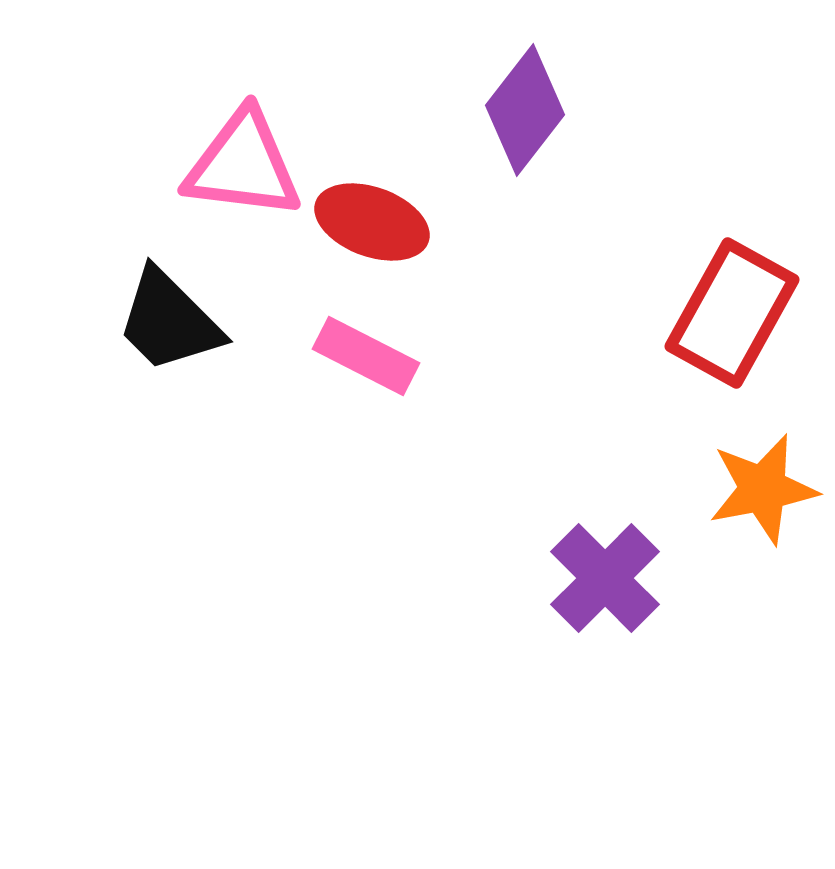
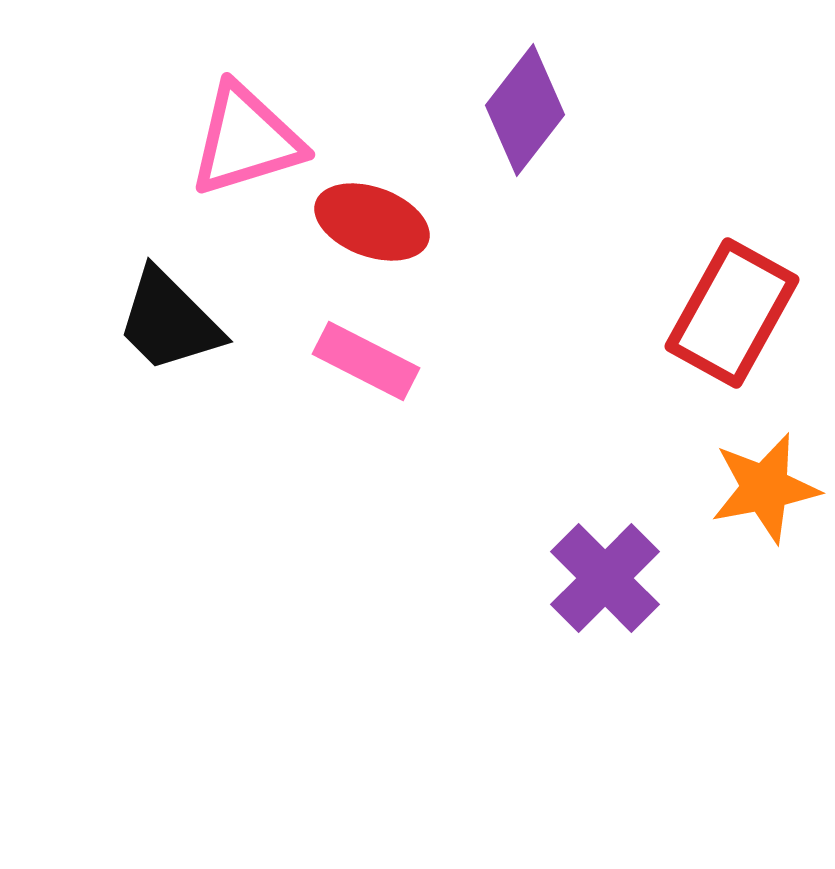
pink triangle: moved 3 px right, 25 px up; rotated 24 degrees counterclockwise
pink rectangle: moved 5 px down
orange star: moved 2 px right, 1 px up
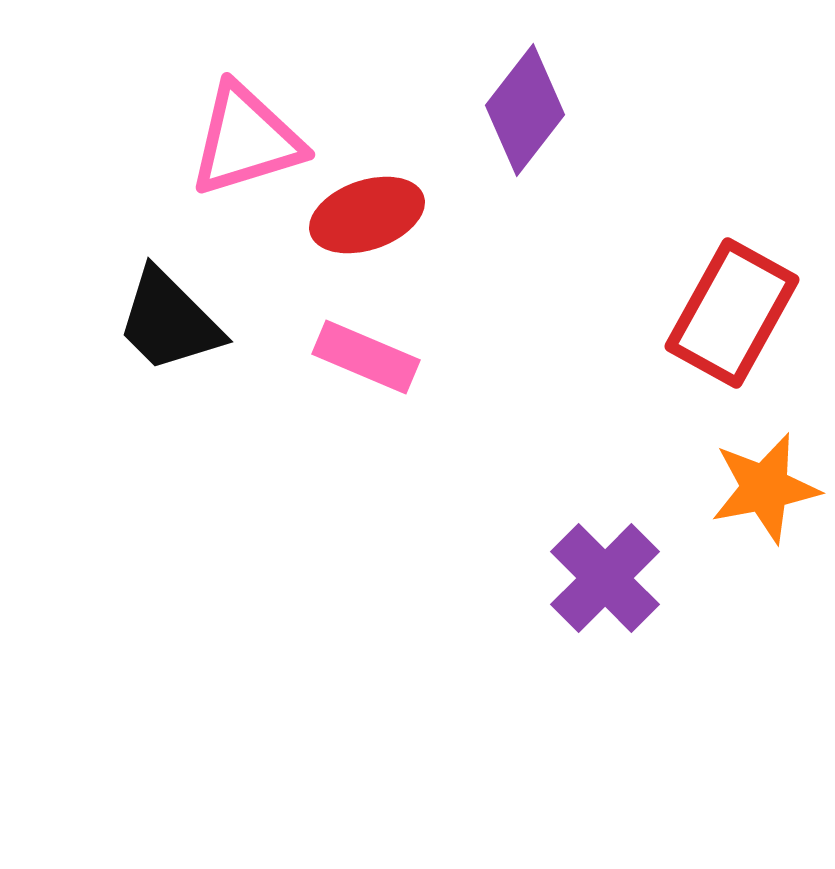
red ellipse: moved 5 px left, 7 px up; rotated 39 degrees counterclockwise
pink rectangle: moved 4 px up; rotated 4 degrees counterclockwise
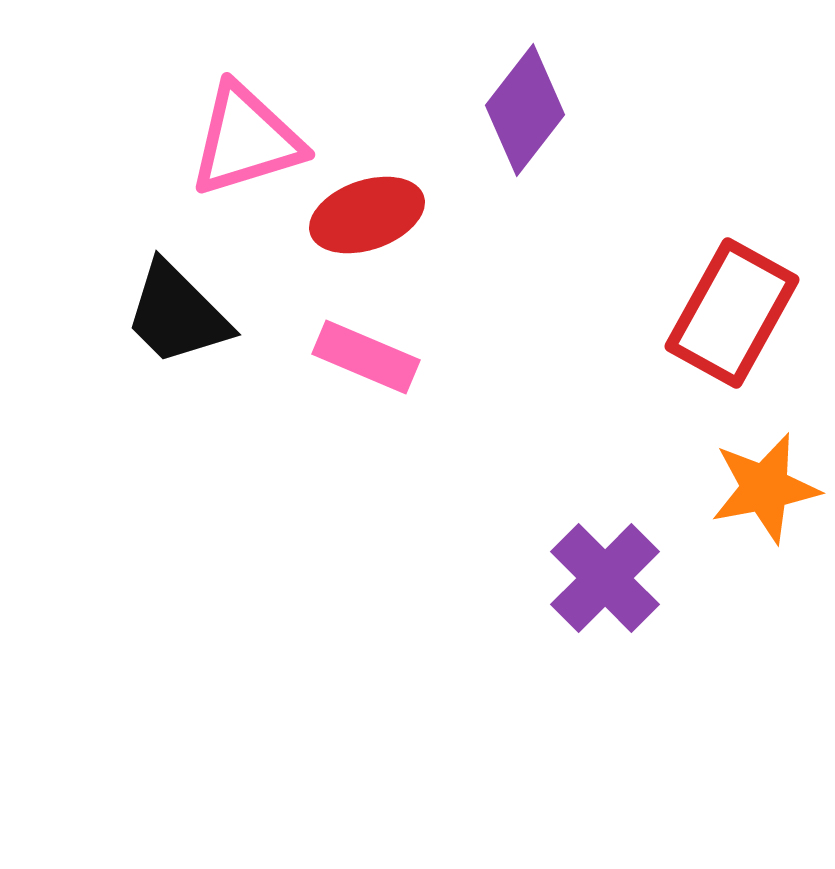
black trapezoid: moved 8 px right, 7 px up
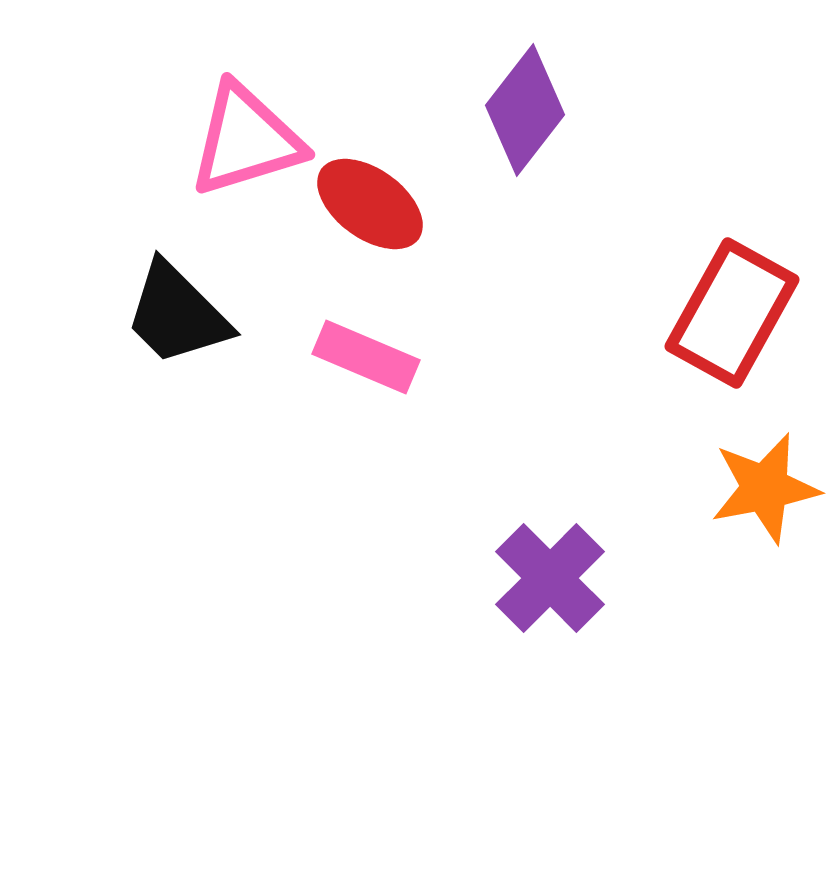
red ellipse: moved 3 px right, 11 px up; rotated 55 degrees clockwise
purple cross: moved 55 px left
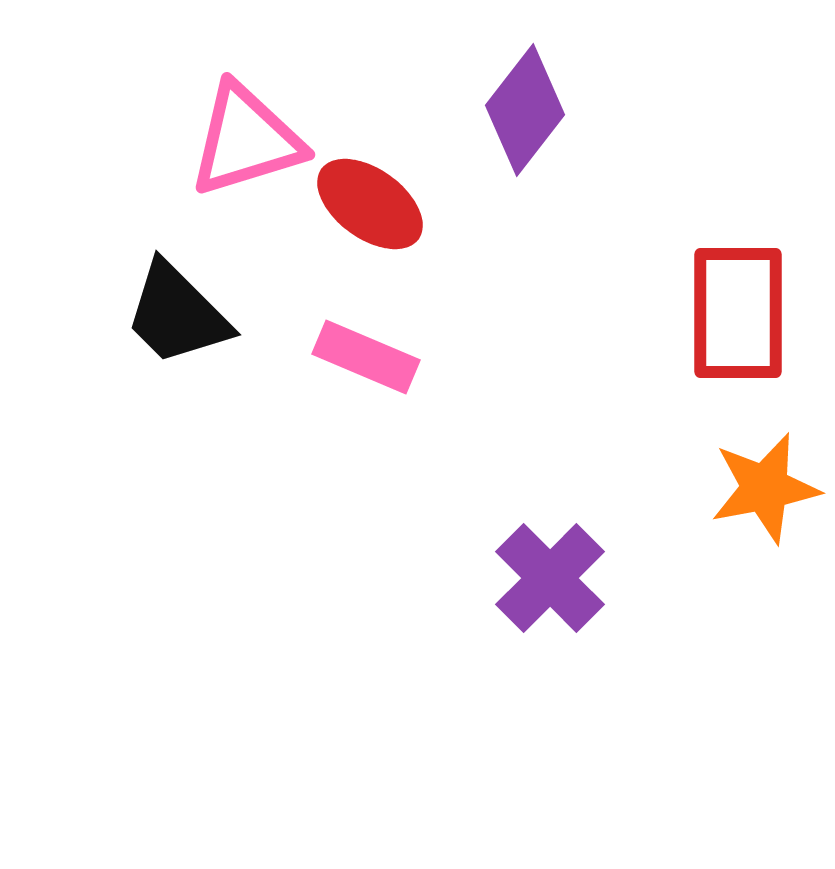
red rectangle: moved 6 px right; rotated 29 degrees counterclockwise
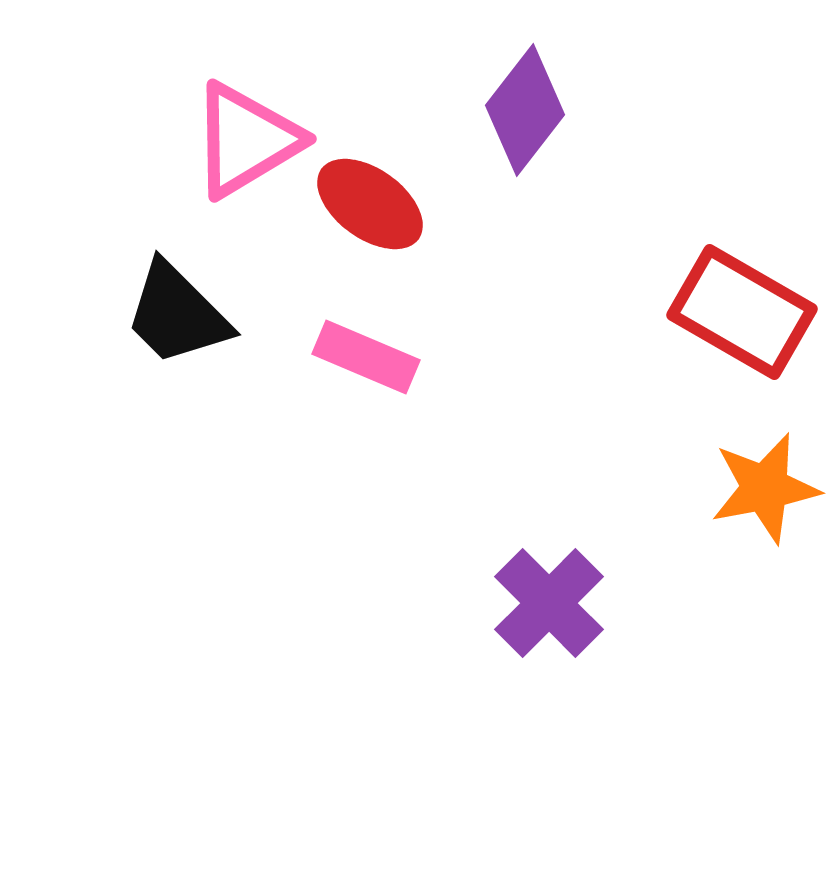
pink triangle: rotated 14 degrees counterclockwise
red rectangle: moved 4 px right, 1 px up; rotated 60 degrees counterclockwise
purple cross: moved 1 px left, 25 px down
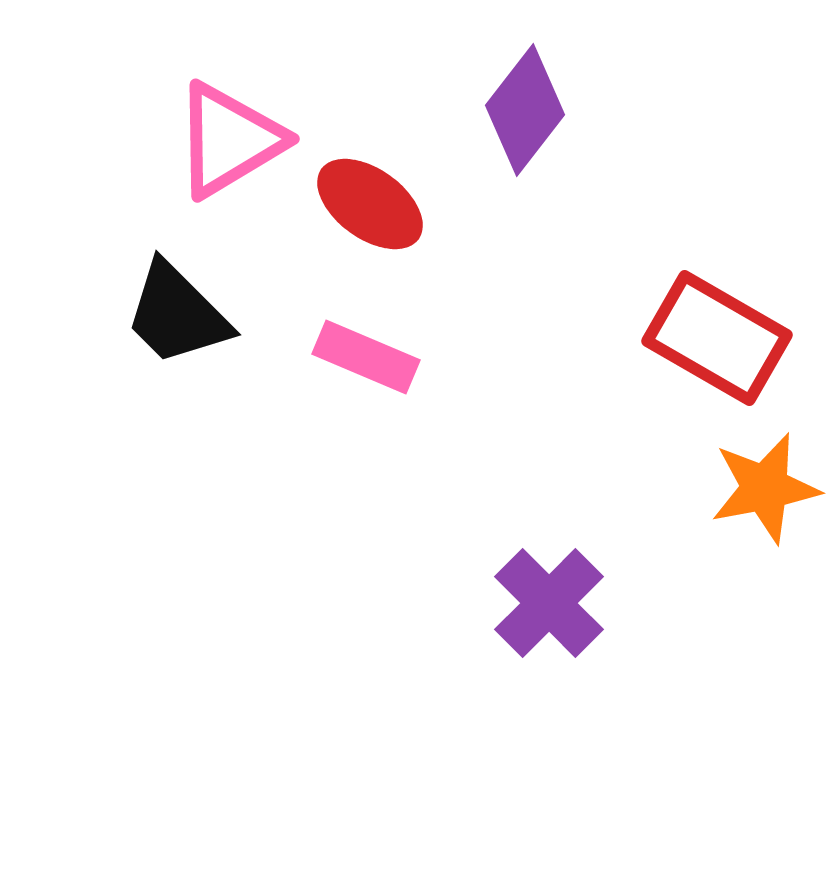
pink triangle: moved 17 px left
red rectangle: moved 25 px left, 26 px down
